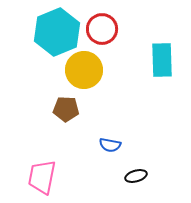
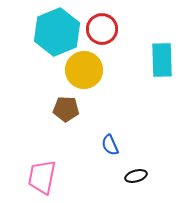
blue semicircle: rotated 55 degrees clockwise
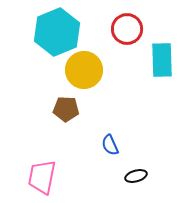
red circle: moved 25 px right
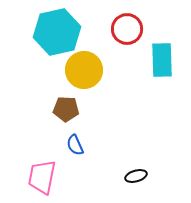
cyan hexagon: rotated 9 degrees clockwise
blue semicircle: moved 35 px left
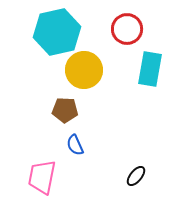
cyan rectangle: moved 12 px left, 9 px down; rotated 12 degrees clockwise
brown pentagon: moved 1 px left, 1 px down
black ellipse: rotated 35 degrees counterclockwise
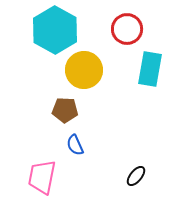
cyan hexagon: moved 2 px left, 2 px up; rotated 18 degrees counterclockwise
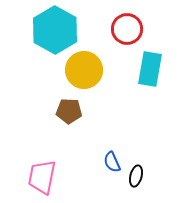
brown pentagon: moved 4 px right, 1 px down
blue semicircle: moved 37 px right, 17 px down
black ellipse: rotated 25 degrees counterclockwise
